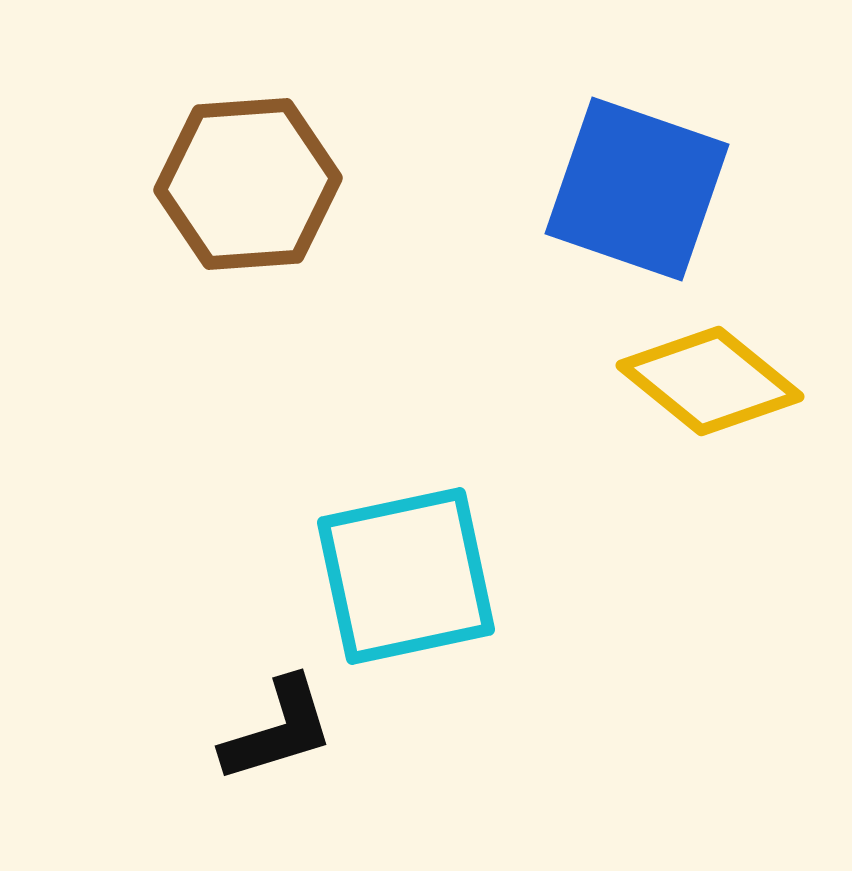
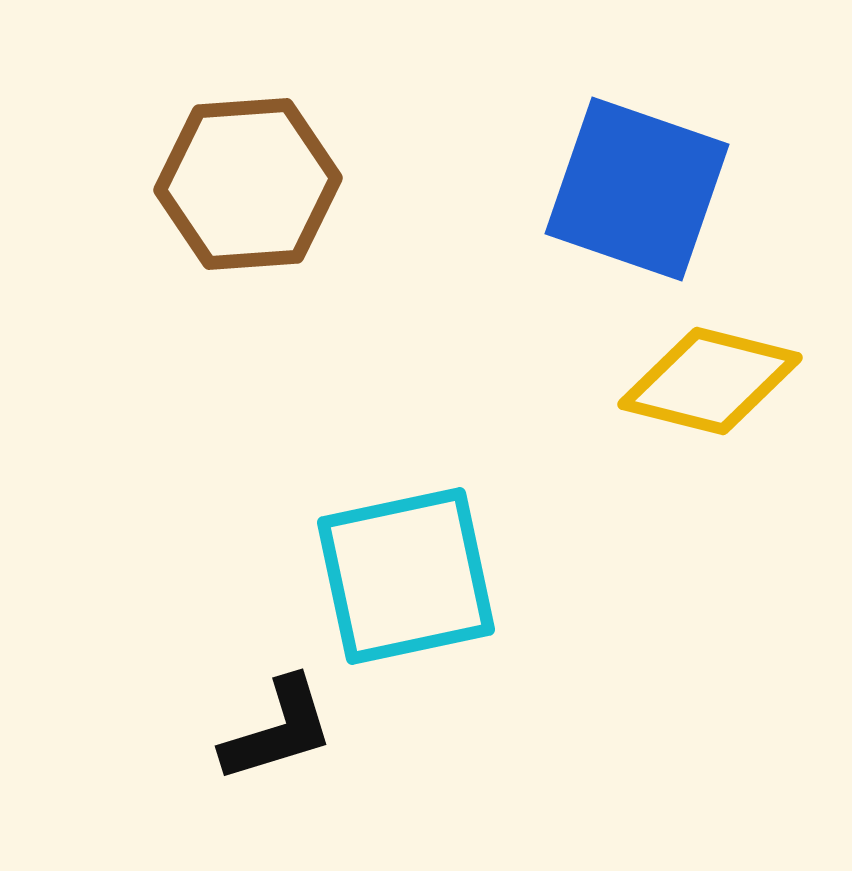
yellow diamond: rotated 25 degrees counterclockwise
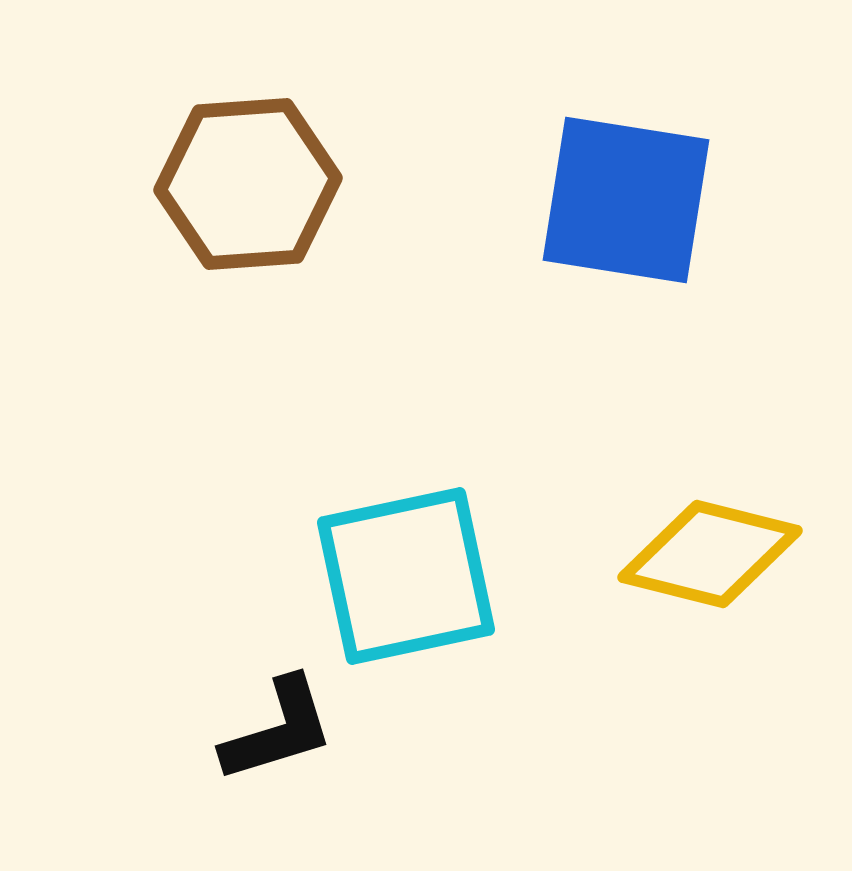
blue square: moved 11 px left, 11 px down; rotated 10 degrees counterclockwise
yellow diamond: moved 173 px down
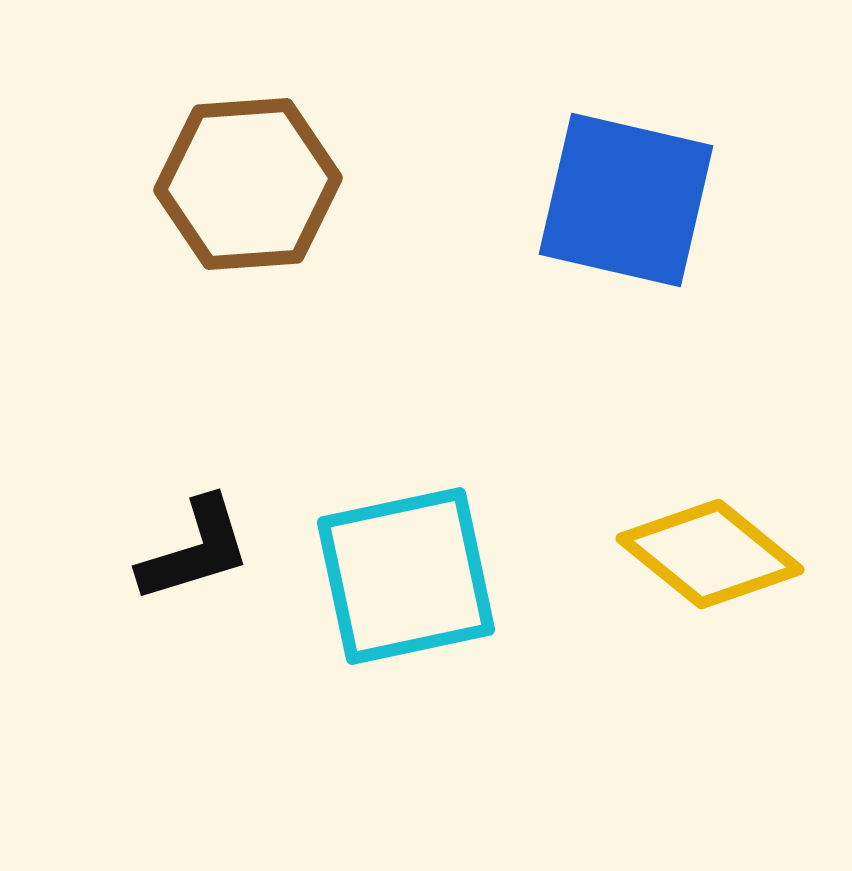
blue square: rotated 4 degrees clockwise
yellow diamond: rotated 25 degrees clockwise
black L-shape: moved 83 px left, 180 px up
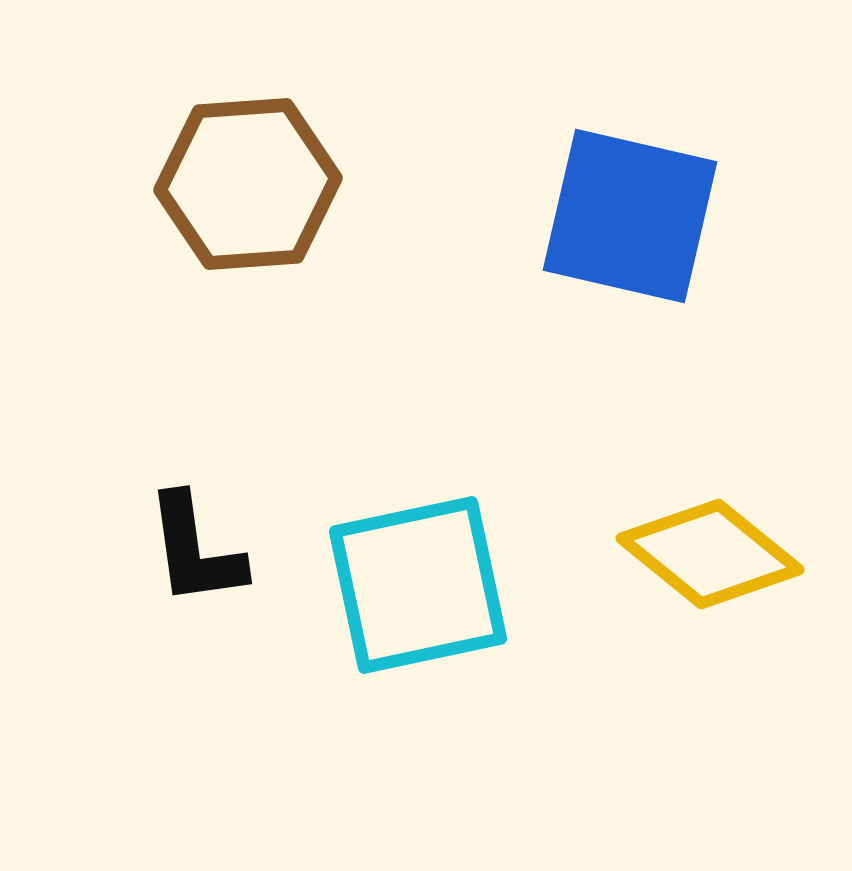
blue square: moved 4 px right, 16 px down
black L-shape: rotated 99 degrees clockwise
cyan square: moved 12 px right, 9 px down
